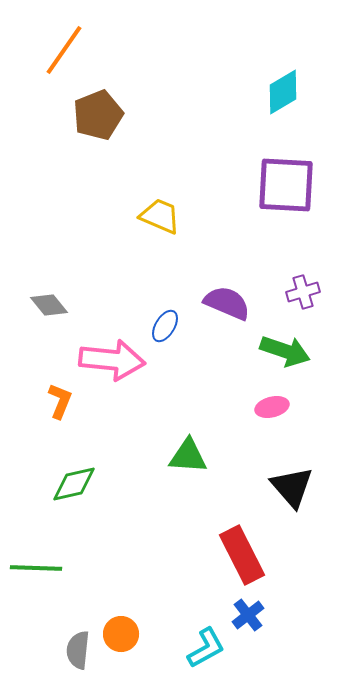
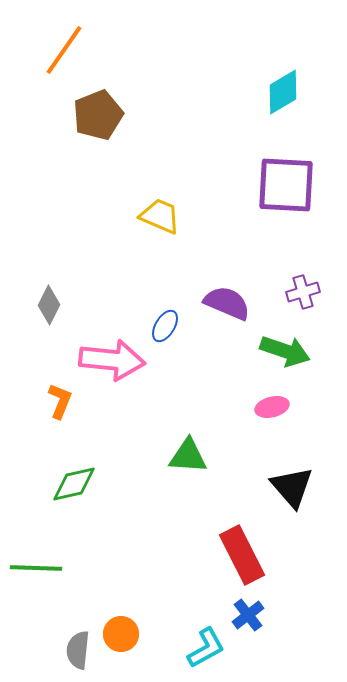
gray diamond: rotated 66 degrees clockwise
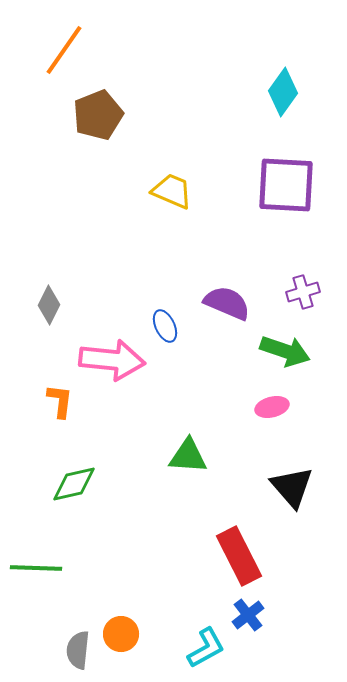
cyan diamond: rotated 24 degrees counterclockwise
yellow trapezoid: moved 12 px right, 25 px up
blue ellipse: rotated 56 degrees counterclockwise
orange L-shape: rotated 15 degrees counterclockwise
red rectangle: moved 3 px left, 1 px down
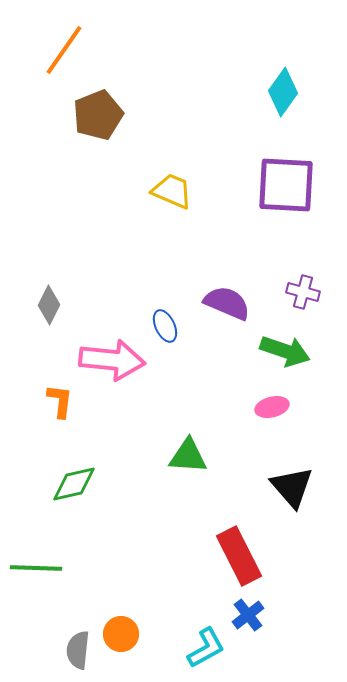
purple cross: rotated 32 degrees clockwise
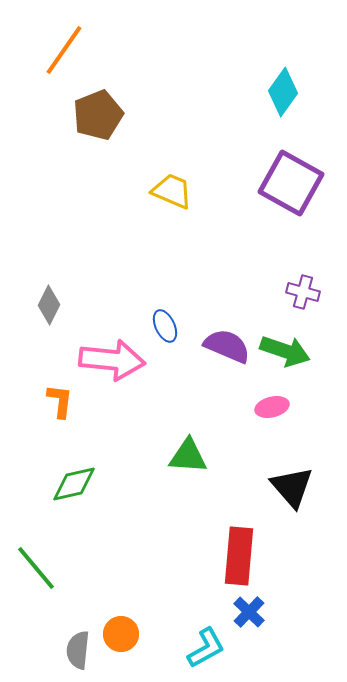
purple square: moved 5 px right, 2 px up; rotated 26 degrees clockwise
purple semicircle: moved 43 px down
red rectangle: rotated 32 degrees clockwise
green line: rotated 48 degrees clockwise
blue cross: moved 1 px right, 3 px up; rotated 8 degrees counterclockwise
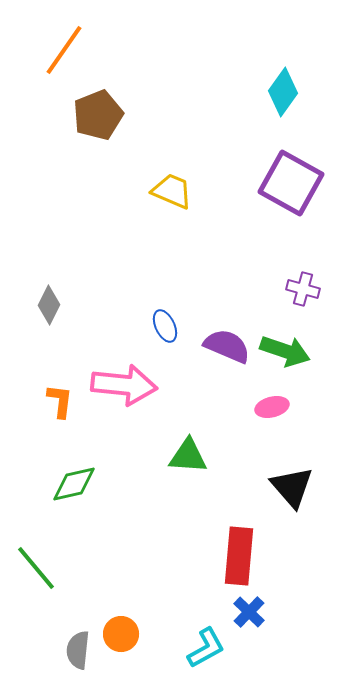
purple cross: moved 3 px up
pink arrow: moved 12 px right, 25 px down
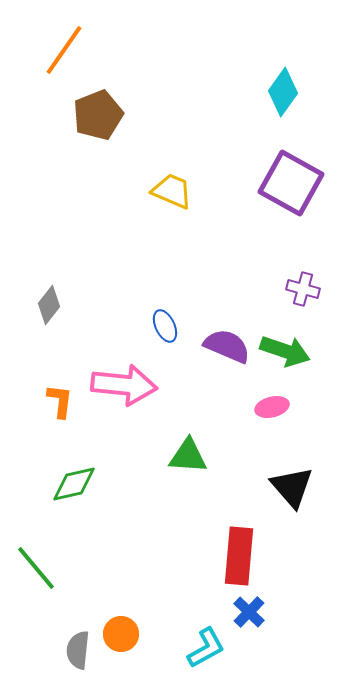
gray diamond: rotated 12 degrees clockwise
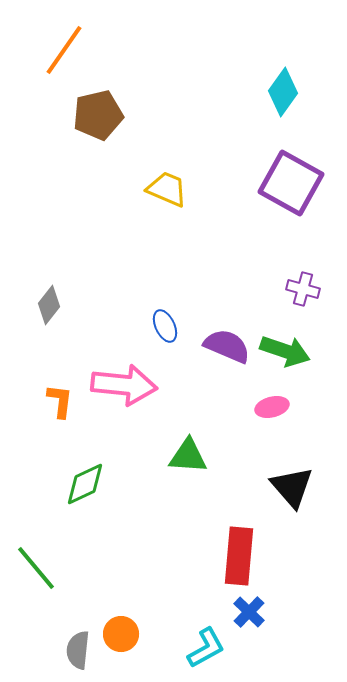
brown pentagon: rotated 9 degrees clockwise
yellow trapezoid: moved 5 px left, 2 px up
green diamond: moved 11 px right; rotated 12 degrees counterclockwise
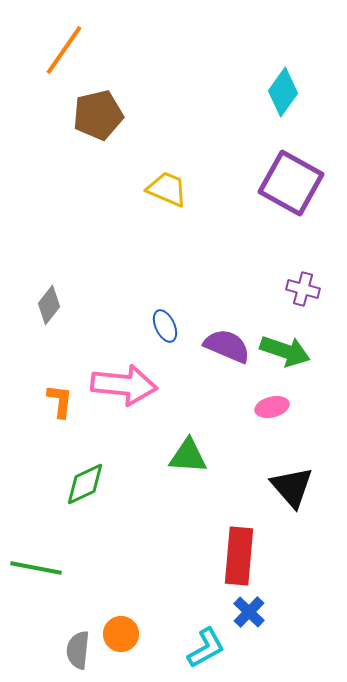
green line: rotated 39 degrees counterclockwise
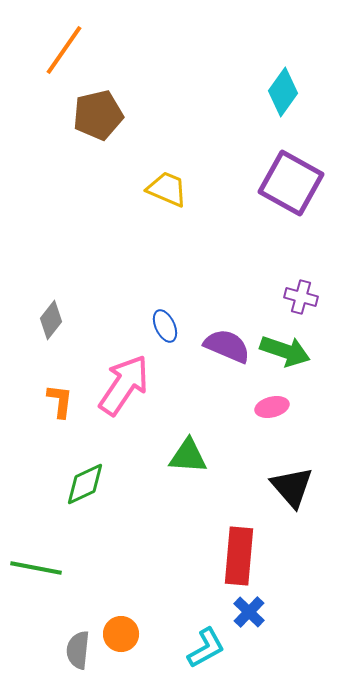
purple cross: moved 2 px left, 8 px down
gray diamond: moved 2 px right, 15 px down
pink arrow: rotated 62 degrees counterclockwise
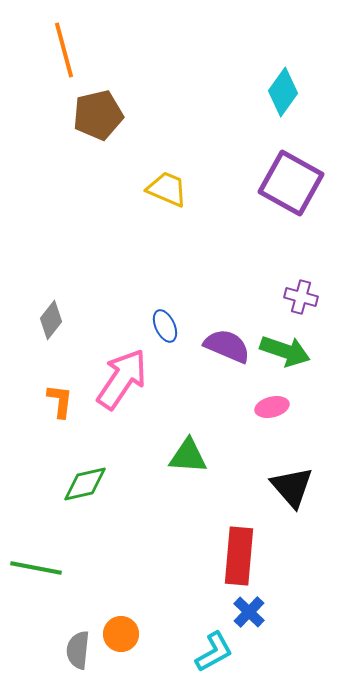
orange line: rotated 50 degrees counterclockwise
pink arrow: moved 2 px left, 6 px up
green diamond: rotated 12 degrees clockwise
cyan L-shape: moved 8 px right, 4 px down
